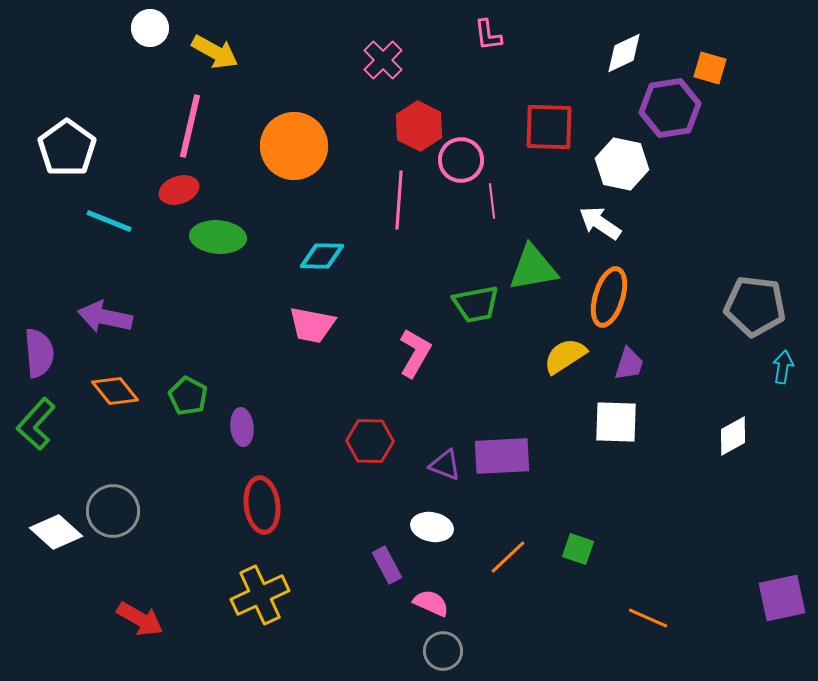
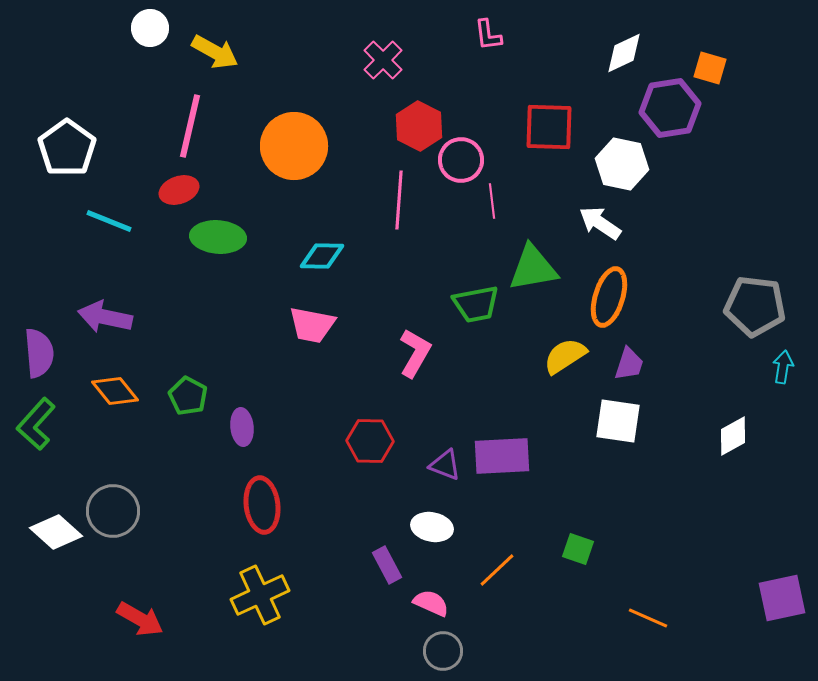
white square at (616, 422): moved 2 px right, 1 px up; rotated 6 degrees clockwise
orange line at (508, 557): moved 11 px left, 13 px down
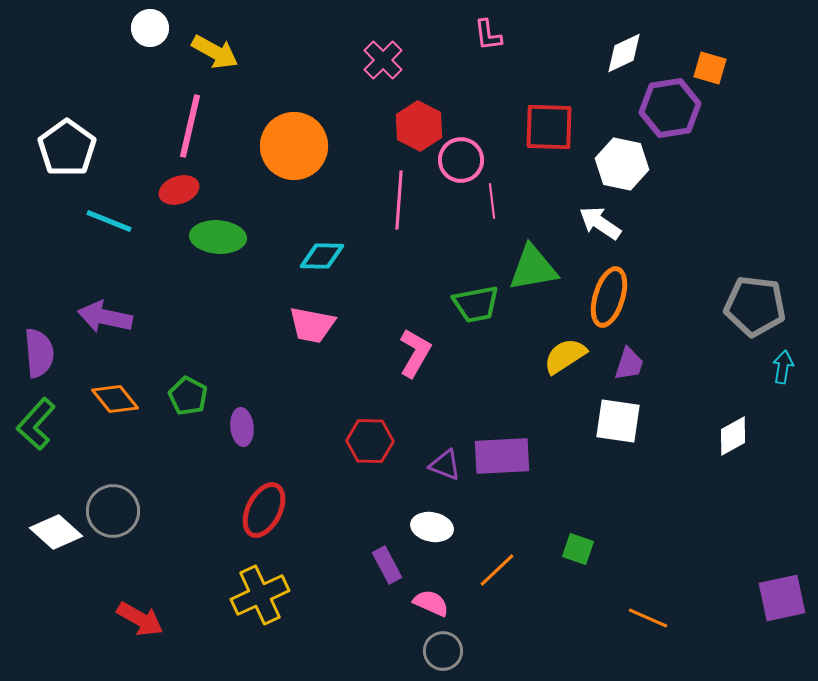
orange diamond at (115, 391): moved 8 px down
red ellipse at (262, 505): moved 2 px right, 5 px down; rotated 34 degrees clockwise
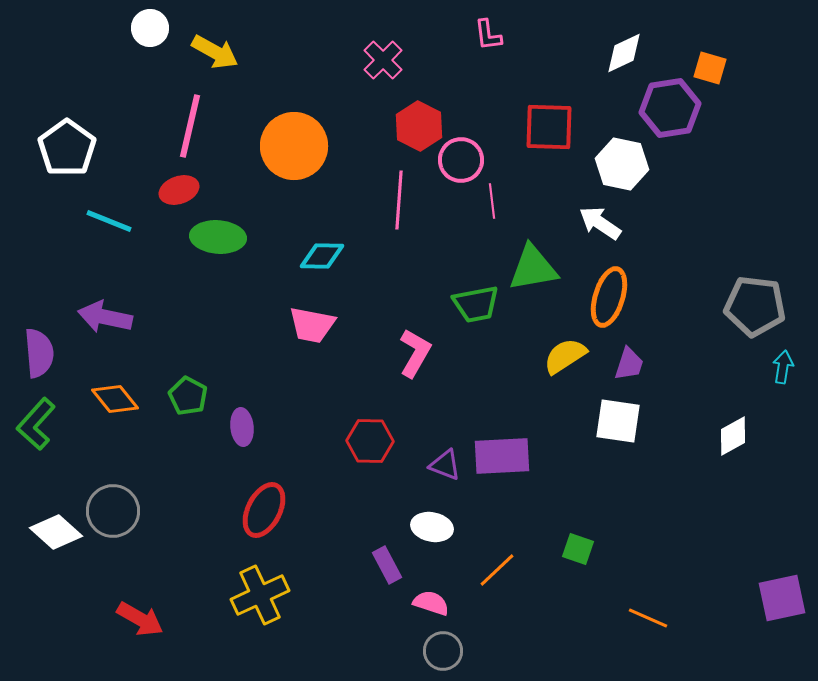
pink semicircle at (431, 603): rotated 6 degrees counterclockwise
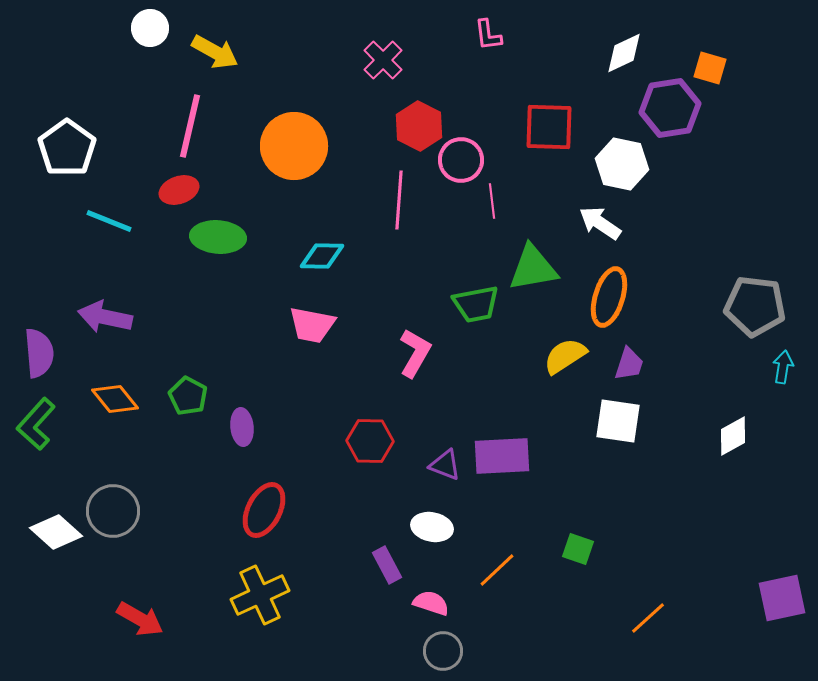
orange line at (648, 618): rotated 66 degrees counterclockwise
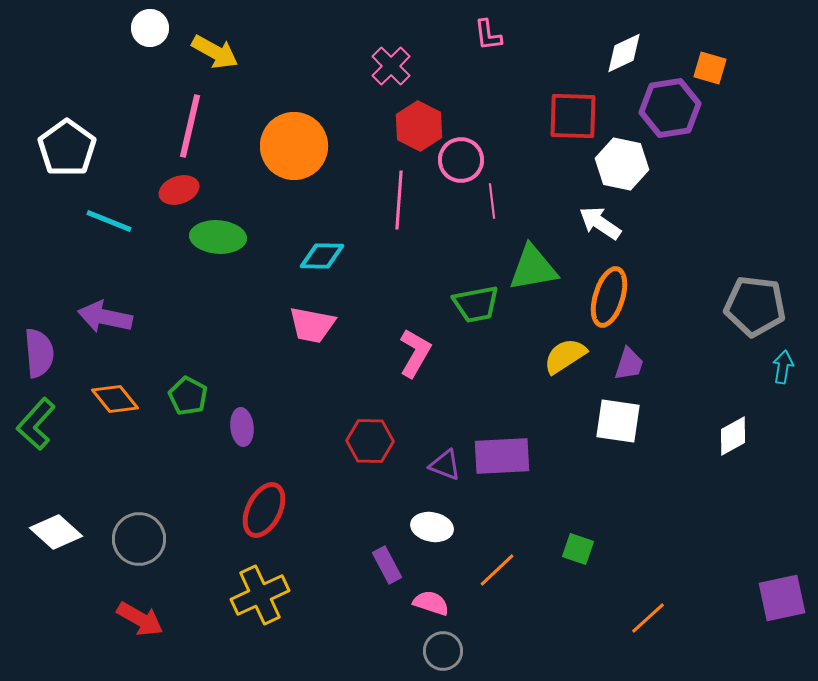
pink cross at (383, 60): moved 8 px right, 6 px down
red square at (549, 127): moved 24 px right, 11 px up
gray circle at (113, 511): moved 26 px right, 28 px down
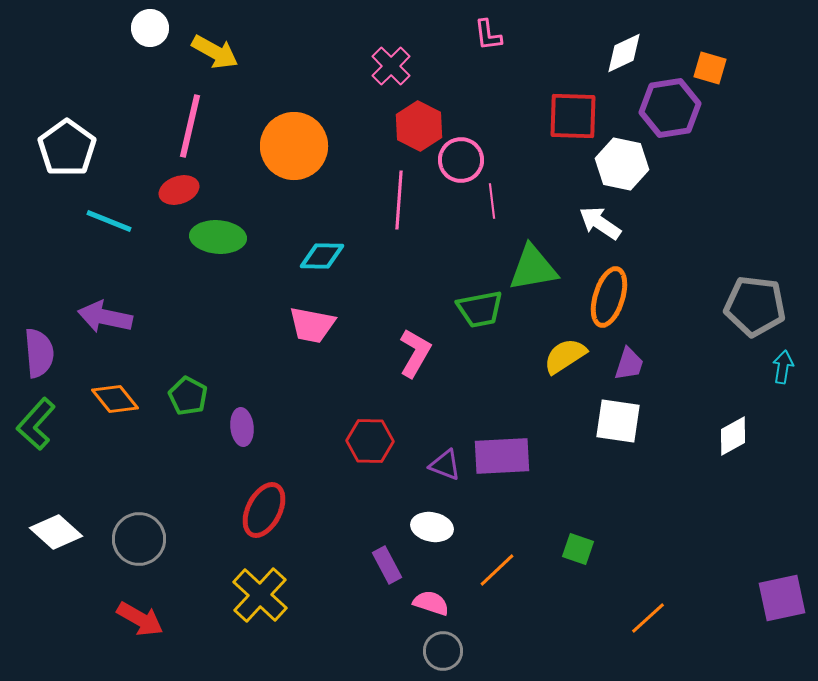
green trapezoid at (476, 304): moved 4 px right, 5 px down
yellow cross at (260, 595): rotated 22 degrees counterclockwise
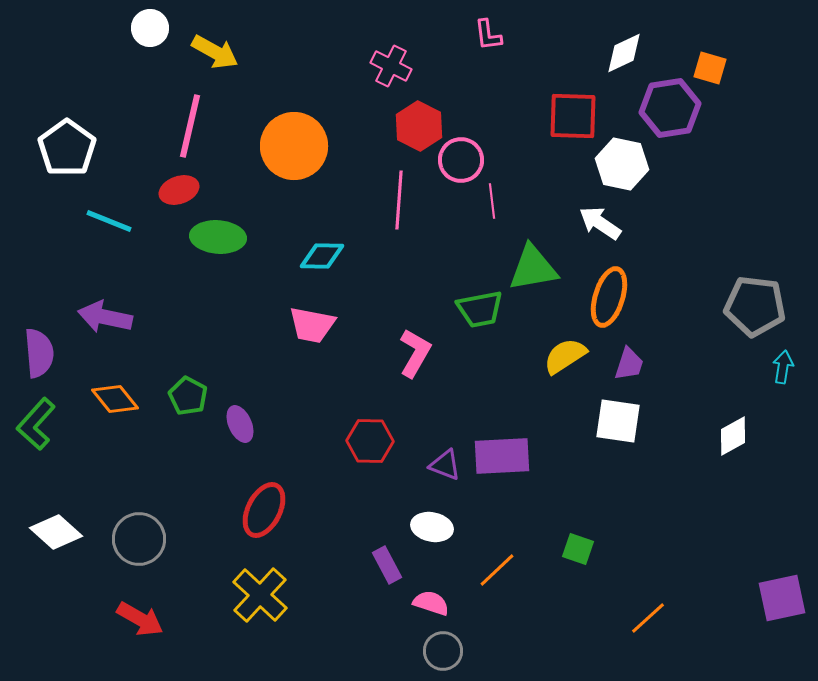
pink cross at (391, 66): rotated 18 degrees counterclockwise
purple ellipse at (242, 427): moved 2 px left, 3 px up; rotated 18 degrees counterclockwise
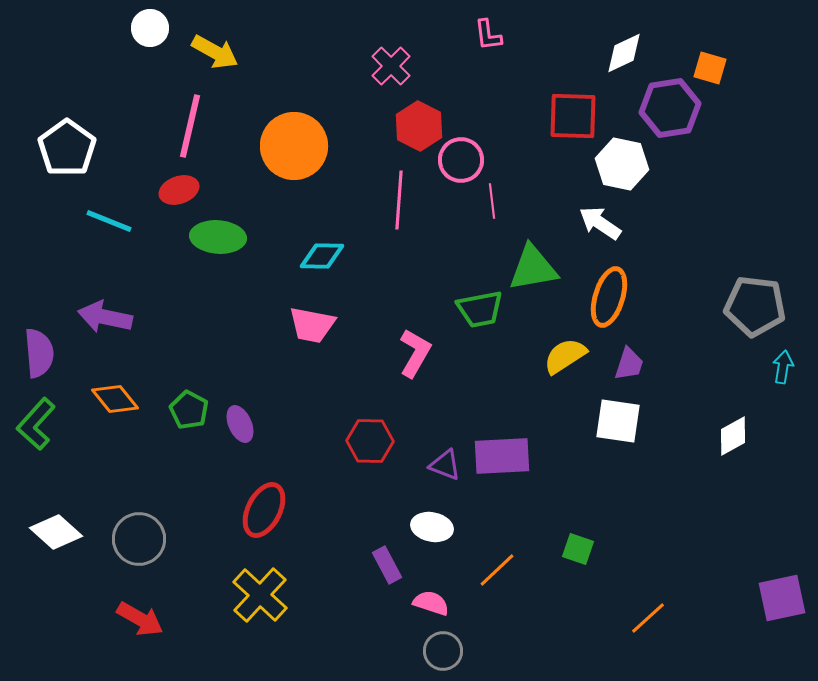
pink cross at (391, 66): rotated 18 degrees clockwise
green pentagon at (188, 396): moved 1 px right, 14 px down
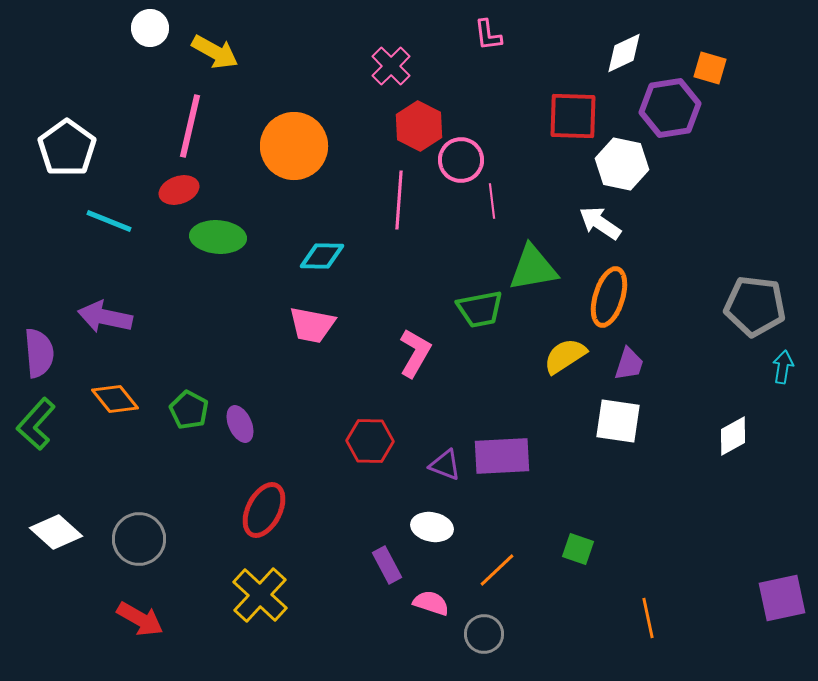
orange line at (648, 618): rotated 60 degrees counterclockwise
gray circle at (443, 651): moved 41 px right, 17 px up
